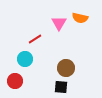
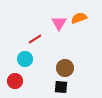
orange semicircle: moved 1 px left; rotated 147 degrees clockwise
brown circle: moved 1 px left
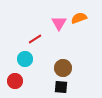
brown circle: moved 2 px left
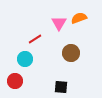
brown circle: moved 8 px right, 15 px up
